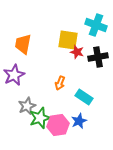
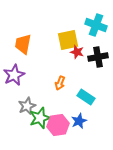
yellow square: rotated 20 degrees counterclockwise
cyan rectangle: moved 2 px right
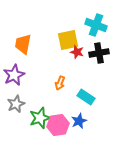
black cross: moved 1 px right, 4 px up
gray star: moved 11 px left, 2 px up
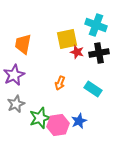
yellow square: moved 1 px left, 1 px up
cyan rectangle: moved 7 px right, 8 px up
